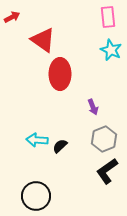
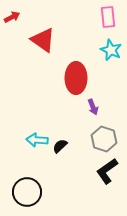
red ellipse: moved 16 px right, 4 px down
gray hexagon: rotated 20 degrees counterclockwise
black circle: moved 9 px left, 4 px up
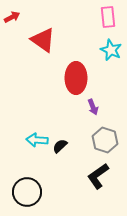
gray hexagon: moved 1 px right, 1 px down
black L-shape: moved 9 px left, 5 px down
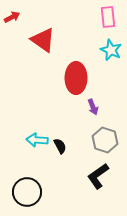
black semicircle: rotated 105 degrees clockwise
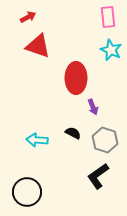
red arrow: moved 16 px right
red triangle: moved 5 px left, 6 px down; rotated 16 degrees counterclockwise
black semicircle: moved 13 px right, 13 px up; rotated 35 degrees counterclockwise
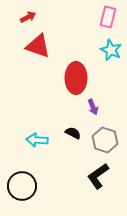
pink rectangle: rotated 20 degrees clockwise
black circle: moved 5 px left, 6 px up
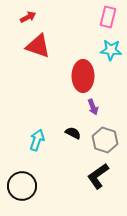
cyan star: rotated 20 degrees counterclockwise
red ellipse: moved 7 px right, 2 px up
cyan arrow: rotated 105 degrees clockwise
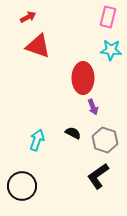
red ellipse: moved 2 px down
